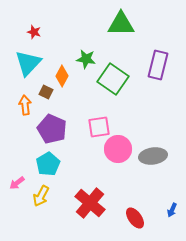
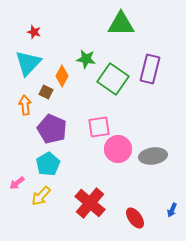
purple rectangle: moved 8 px left, 4 px down
yellow arrow: rotated 15 degrees clockwise
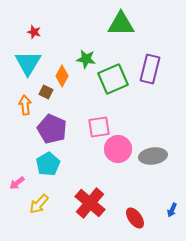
cyan triangle: rotated 12 degrees counterclockwise
green square: rotated 32 degrees clockwise
yellow arrow: moved 2 px left, 8 px down
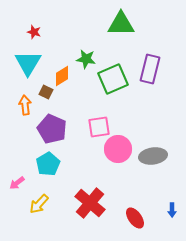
orange diamond: rotated 30 degrees clockwise
blue arrow: rotated 24 degrees counterclockwise
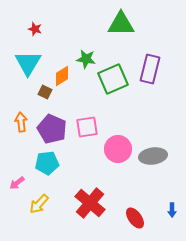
red star: moved 1 px right, 3 px up
brown square: moved 1 px left
orange arrow: moved 4 px left, 17 px down
pink square: moved 12 px left
cyan pentagon: moved 1 px left, 1 px up; rotated 25 degrees clockwise
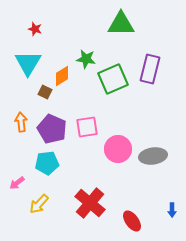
red ellipse: moved 3 px left, 3 px down
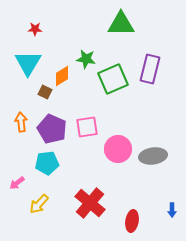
red star: rotated 16 degrees counterclockwise
red ellipse: rotated 45 degrees clockwise
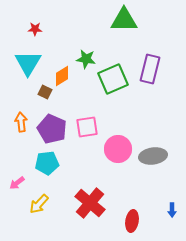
green triangle: moved 3 px right, 4 px up
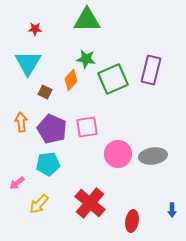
green triangle: moved 37 px left
purple rectangle: moved 1 px right, 1 px down
orange diamond: moved 9 px right, 4 px down; rotated 15 degrees counterclockwise
pink circle: moved 5 px down
cyan pentagon: moved 1 px right, 1 px down
